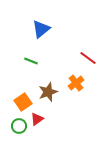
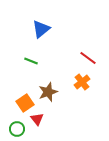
orange cross: moved 6 px right, 1 px up
orange square: moved 2 px right, 1 px down
red triangle: rotated 32 degrees counterclockwise
green circle: moved 2 px left, 3 px down
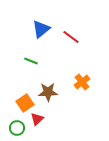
red line: moved 17 px left, 21 px up
brown star: rotated 18 degrees clockwise
red triangle: rotated 24 degrees clockwise
green circle: moved 1 px up
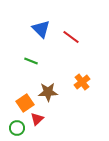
blue triangle: rotated 36 degrees counterclockwise
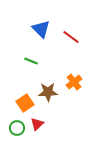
orange cross: moved 8 px left
red triangle: moved 5 px down
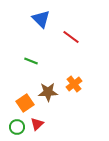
blue triangle: moved 10 px up
orange cross: moved 2 px down
green circle: moved 1 px up
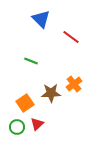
brown star: moved 3 px right, 1 px down
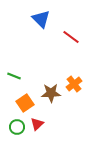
green line: moved 17 px left, 15 px down
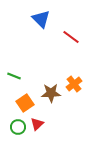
green circle: moved 1 px right
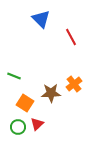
red line: rotated 24 degrees clockwise
orange square: rotated 24 degrees counterclockwise
